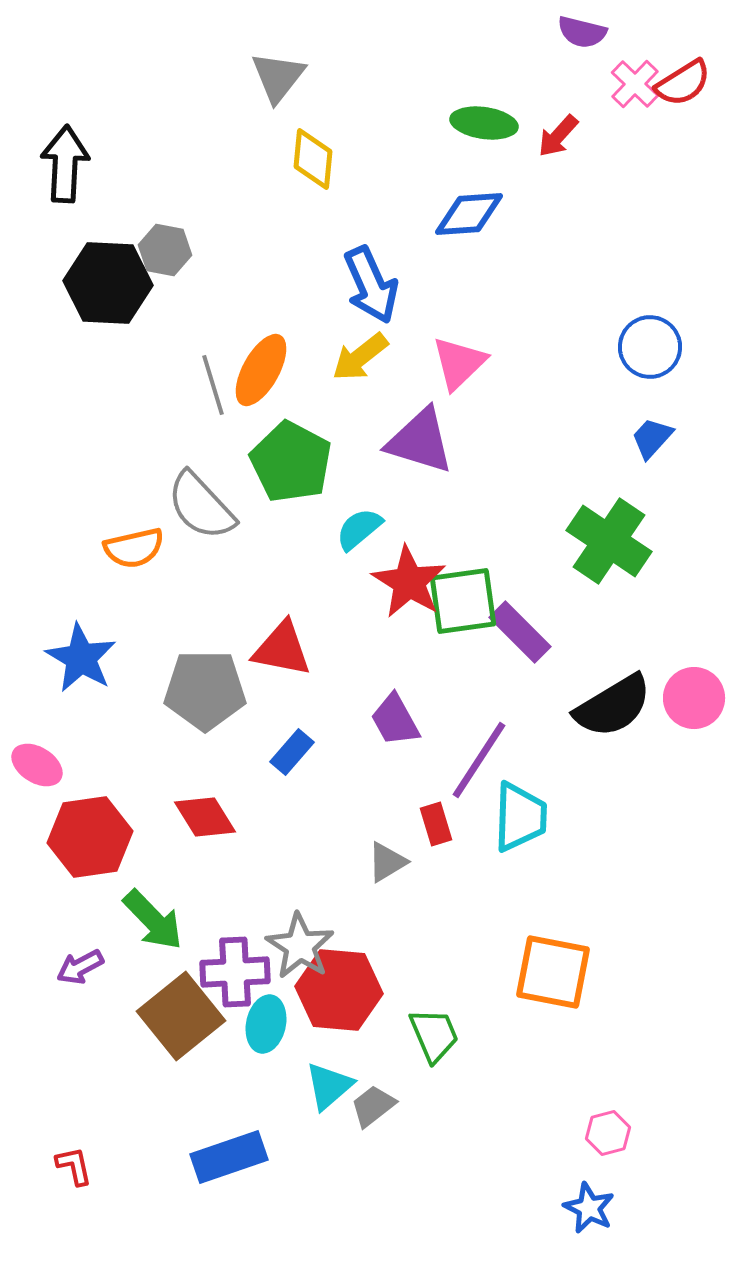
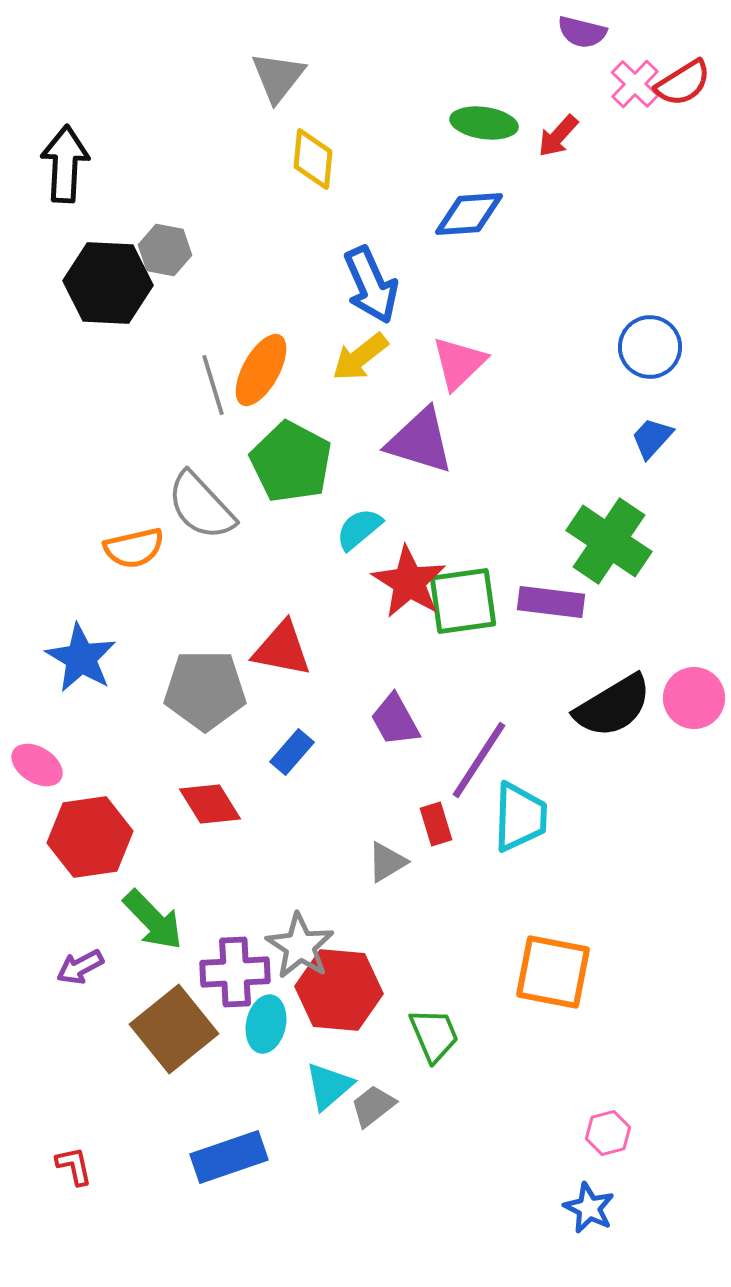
purple rectangle at (520, 632): moved 31 px right, 30 px up; rotated 38 degrees counterclockwise
red diamond at (205, 817): moved 5 px right, 13 px up
brown square at (181, 1016): moved 7 px left, 13 px down
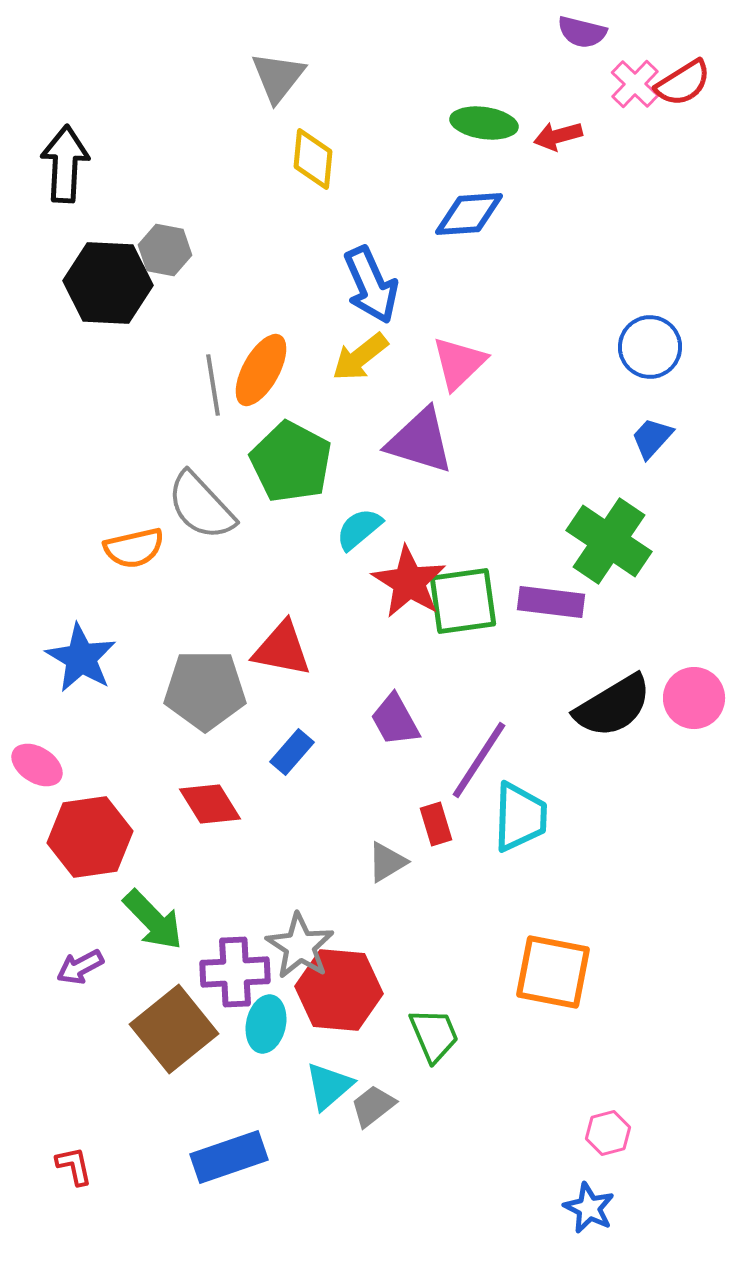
red arrow at (558, 136): rotated 33 degrees clockwise
gray line at (213, 385): rotated 8 degrees clockwise
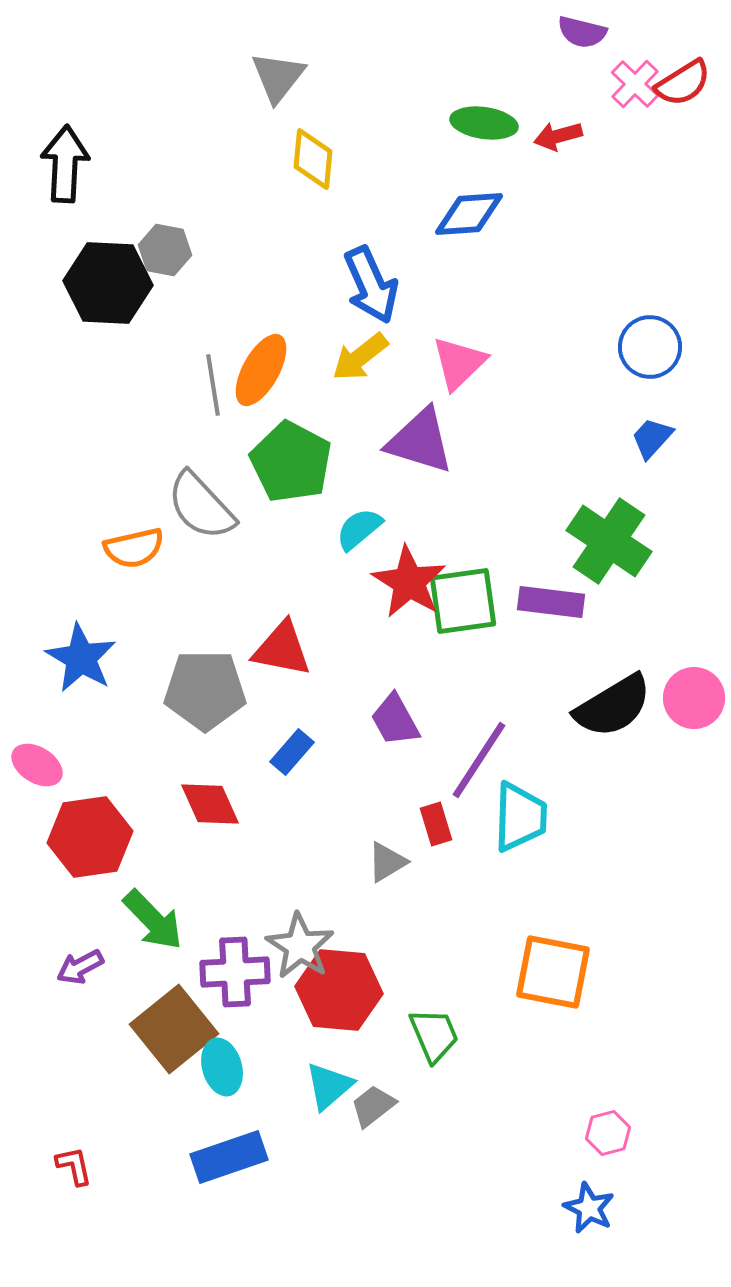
red diamond at (210, 804): rotated 8 degrees clockwise
cyan ellipse at (266, 1024): moved 44 px left, 43 px down; rotated 28 degrees counterclockwise
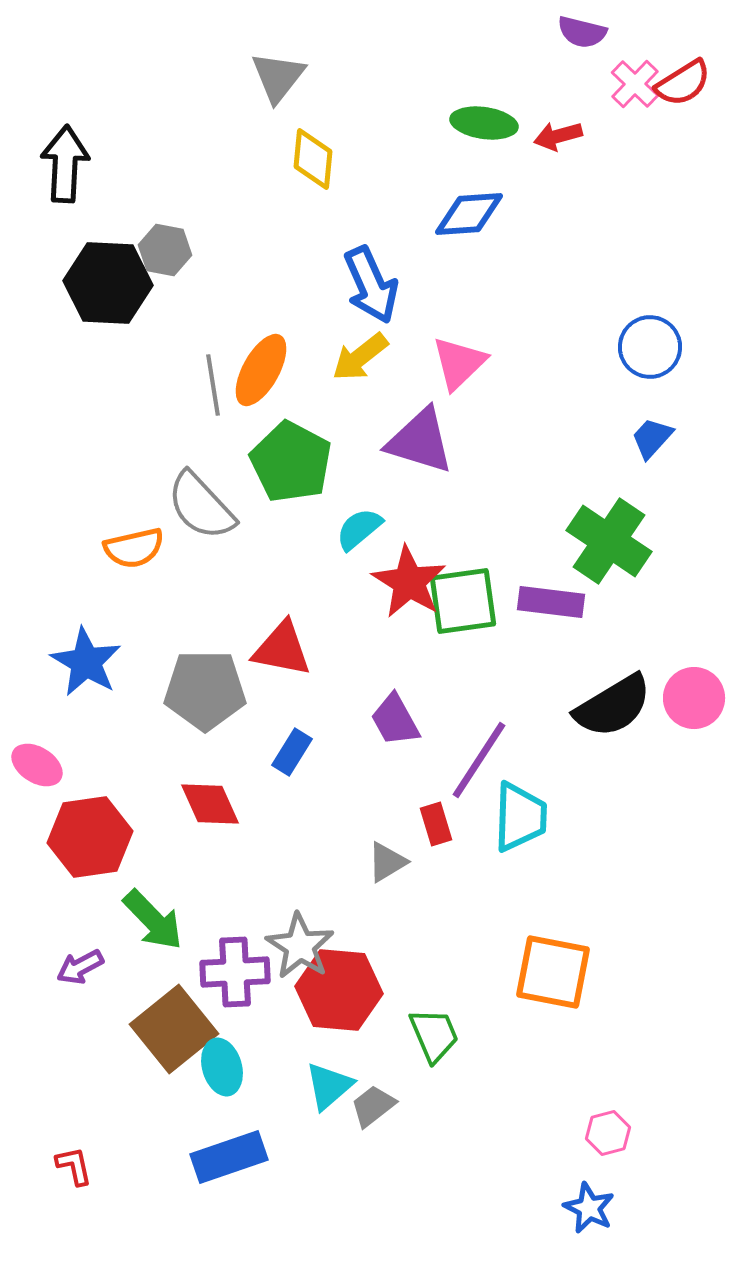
blue star at (81, 658): moved 5 px right, 4 px down
blue rectangle at (292, 752): rotated 9 degrees counterclockwise
